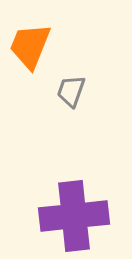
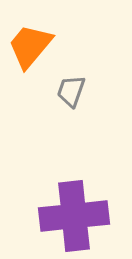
orange trapezoid: rotated 18 degrees clockwise
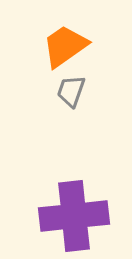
orange trapezoid: moved 35 px right; rotated 15 degrees clockwise
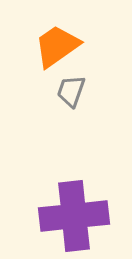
orange trapezoid: moved 8 px left
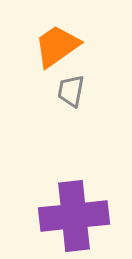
gray trapezoid: rotated 8 degrees counterclockwise
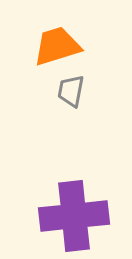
orange trapezoid: rotated 18 degrees clockwise
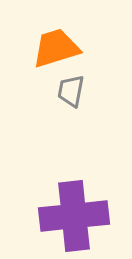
orange trapezoid: moved 1 px left, 2 px down
